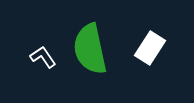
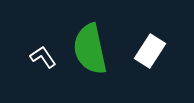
white rectangle: moved 3 px down
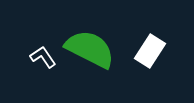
green semicircle: rotated 129 degrees clockwise
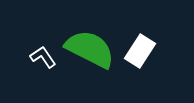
white rectangle: moved 10 px left
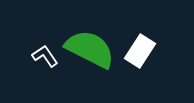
white L-shape: moved 2 px right, 1 px up
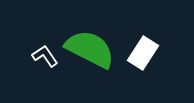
white rectangle: moved 3 px right, 2 px down
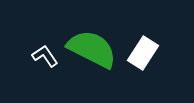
green semicircle: moved 2 px right
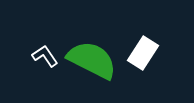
green semicircle: moved 11 px down
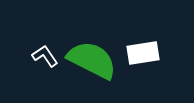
white rectangle: rotated 48 degrees clockwise
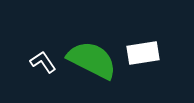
white L-shape: moved 2 px left, 6 px down
